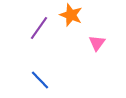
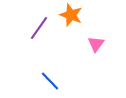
pink triangle: moved 1 px left, 1 px down
blue line: moved 10 px right, 1 px down
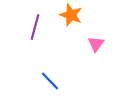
purple line: moved 4 px left, 1 px up; rotated 20 degrees counterclockwise
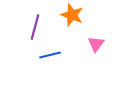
orange star: moved 1 px right
blue line: moved 26 px up; rotated 60 degrees counterclockwise
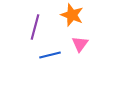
pink triangle: moved 16 px left
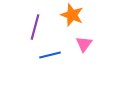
pink triangle: moved 4 px right
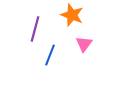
purple line: moved 2 px down
blue line: rotated 55 degrees counterclockwise
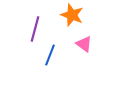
pink triangle: rotated 30 degrees counterclockwise
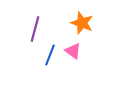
orange star: moved 10 px right, 8 px down
pink triangle: moved 11 px left, 7 px down
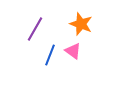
orange star: moved 1 px left, 1 px down
purple line: rotated 15 degrees clockwise
